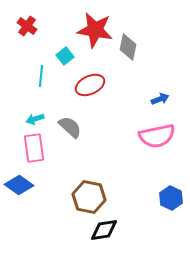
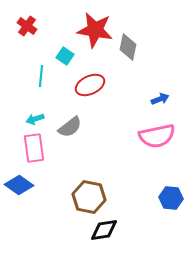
cyan square: rotated 18 degrees counterclockwise
gray semicircle: rotated 100 degrees clockwise
blue hexagon: rotated 20 degrees counterclockwise
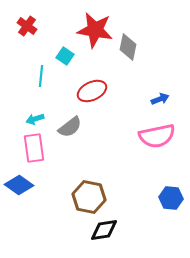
red ellipse: moved 2 px right, 6 px down
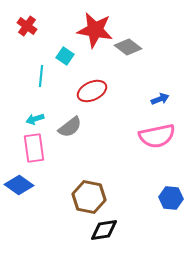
gray diamond: rotated 64 degrees counterclockwise
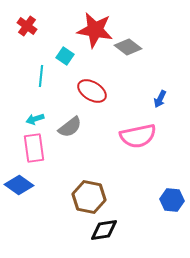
red ellipse: rotated 56 degrees clockwise
blue arrow: rotated 138 degrees clockwise
pink semicircle: moved 19 px left
blue hexagon: moved 1 px right, 2 px down
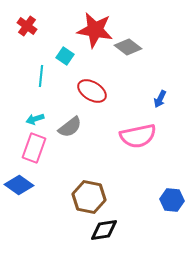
pink rectangle: rotated 28 degrees clockwise
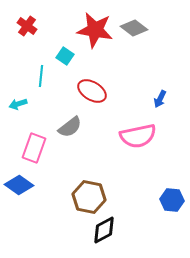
gray diamond: moved 6 px right, 19 px up
cyan arrow: moved 17 px left, 15 px up
black diamond: rotated 20 degrees counterclockwise
